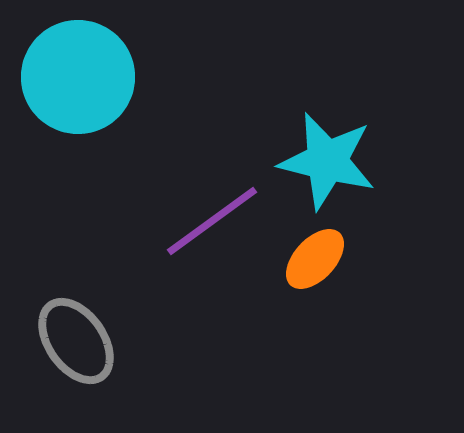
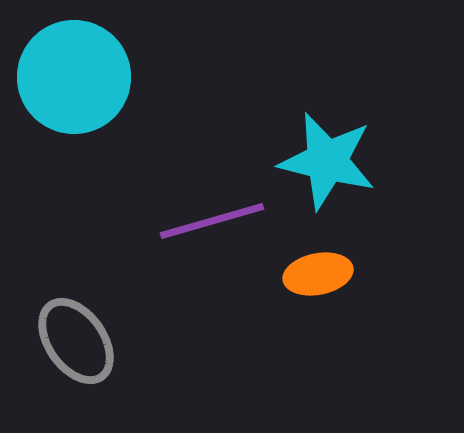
cyan circle: moved 4 px left
purple line: rotated 20 degrees clockwise
orange ellipse: moved 3 px right, 15 px down; rotated 36 degrees clockwise
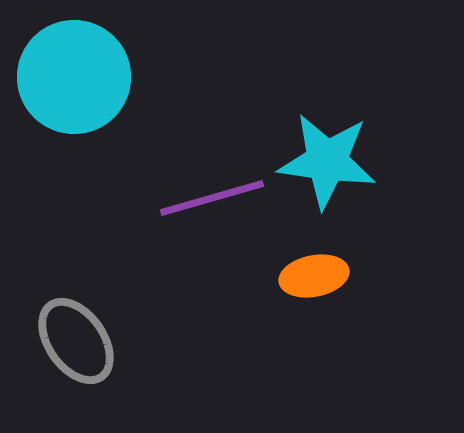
cyan star: rotated 6 degrees counterclockwise
purple line: moved 23 px up
orange ellipse: moved 4 px left, 2 px down
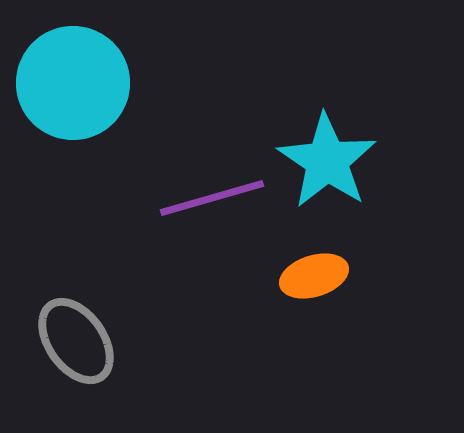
cyan circle: moved 1 px left, 6 px down
cyan star: rotated 26 degrees clockwise
orange ellipse: rotated 6 degrees counterclockwise
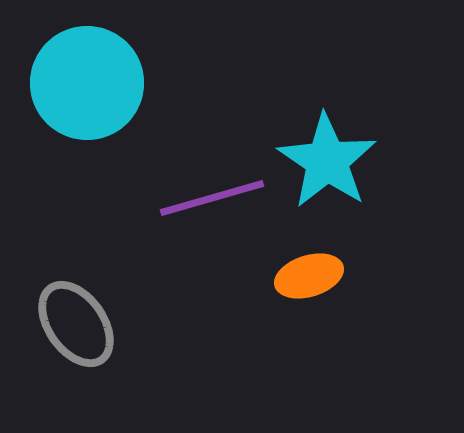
cyan circle: moved 14 px right
orange ellipse: moved 5 px left
gray ellipse: moved 17 px up
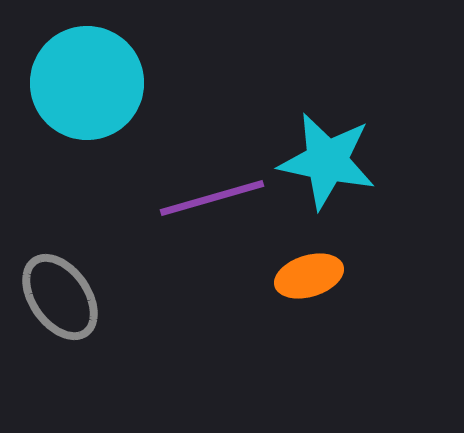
cyan star: rotated 22 degrees counterclockwise
gray ellipse: moved 16 px left, 27 px up
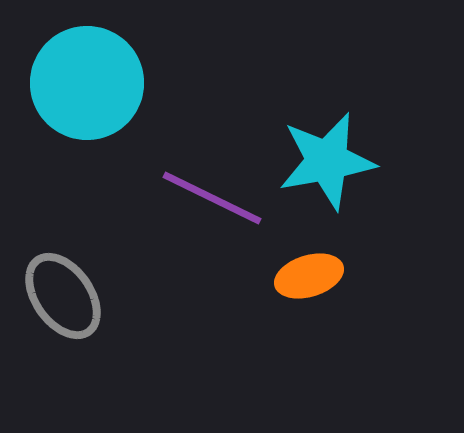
cyan star: rotated 22 degrees counterclockwise
purple line: rotated 42 degrees clockwise
gray ellipse: moved 3 px right, 1 px up
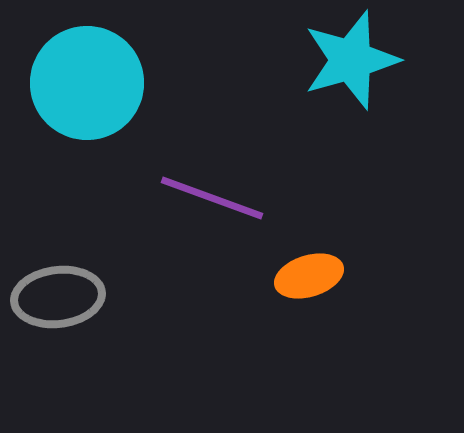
cyan star: moved 24 px right, 101 px up; rotated 6 degrees counterclockwise
purple line: rotated 6 degrees counterclockwise
gray ellipse: moved 5 px left, 1 px down; rotated 62 degrees counterclockwise
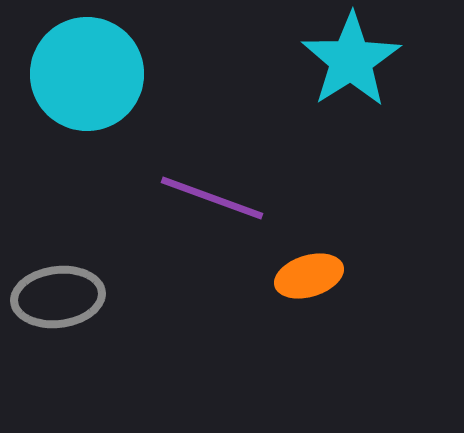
cyan star: rotated 16 degrees counterclockwise
cyan circle: moved 9 px up
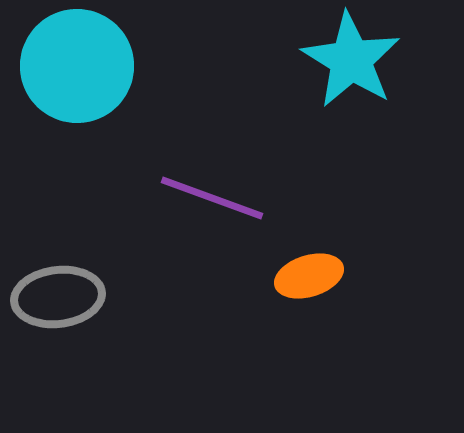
cyan star: rotated 8 degrees counterclockwise
cyan circle: moved 10 px left, 8 px up
